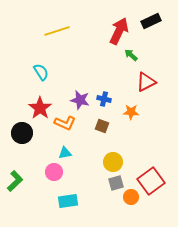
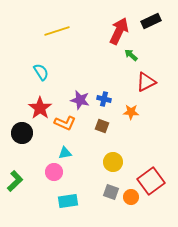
gray square: moved 5 px left, 9 px down; rotated 35 degrees clockwise
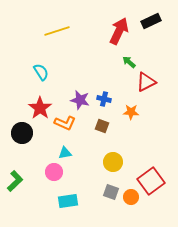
green arrow: moved 2 px left, 7 px down
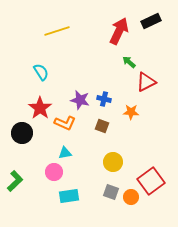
cyan rectangle: moved 1 px right, 5 px up
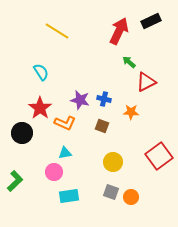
yellow line: rotated 50 degrees clockwise
red square: moved 8 px right, 25 px up
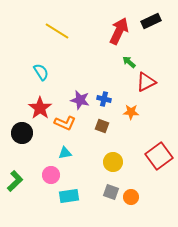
pink circle: moved 3 px left, 3 px down
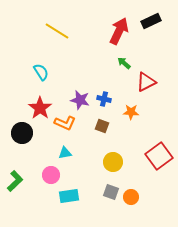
green arrow: moved 5 px left, 1 px down
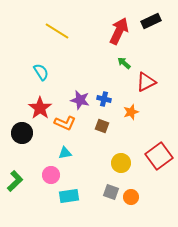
orange star: rotated 21 degrees counterclockwise
yellow circle: moved 8 px right, 1 px down
